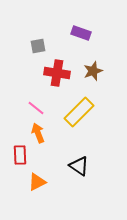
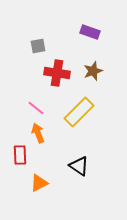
purple rectangle: moved 9 px right, 1 px up
orange triangle: moved 2 px right, 1 px down
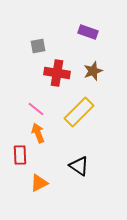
purple rectangle: moved 2 px left
pink line: moved 1 px down
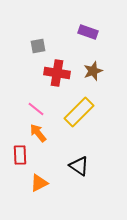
orange arrow: rotated 18 degrees counterclockwise
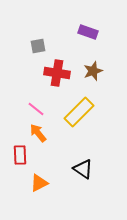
black triangle: moved 4 px right, 3 px down
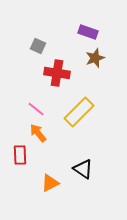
gray square: rotated 35 degrees clockwise
brown star: moved 2 px right, 13 px up
orange triangle: moved 11 px right
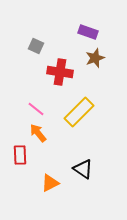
gray square: moved 2 px left
red cross: moved 3 px right, 1 px up
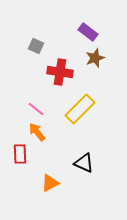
purple rectangle: rotated 18 degrees clockwise
yellow rectangle: moved 1 px right, 3 px up
orange arrow: moved 1 px left, 1 px up
red rectangle: moved 1 px up
black triangle: moved 1 px right, 6 px up; rotated 10 degrees counterclockwise
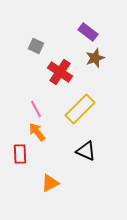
red cross: rotated 25 degrees clockwise
pink line: rotated 24 degrees clockwise
black triangle: moved 2 px right, 12 px up
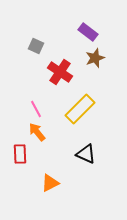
black triangle: moved 3 px down
